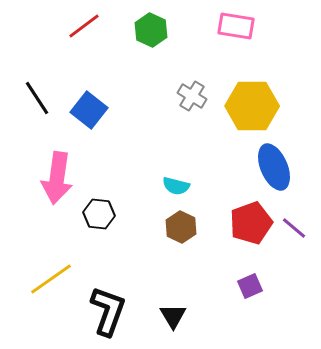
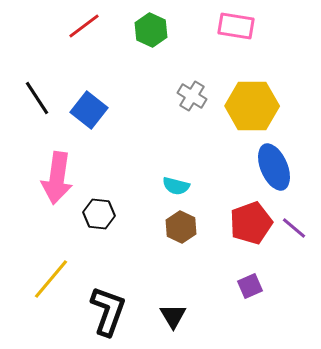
yellow line: rotated 15 degrees counterclockwise
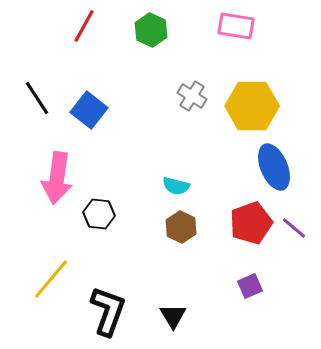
red line: rotated 24 degrees counterclockwise
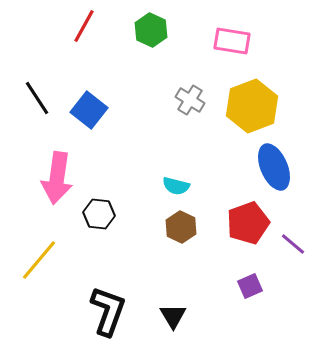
pink rectangle: moved 4 px left, 15 px down
gray cross: moved 2 px left, 4 px down
yellow hexagon: rotated 21 degrees counterclockwise
red pentagon: moved 3 px left
purple line: moved 1 px left, 16 px down
yellow line: moved 12 px left, 19 px up
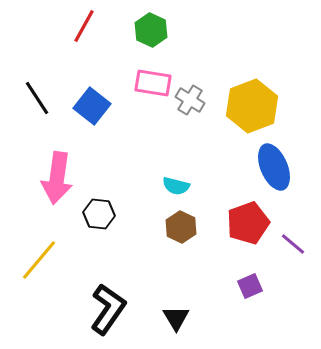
pink rectangle: moved 79 px left, 42 px down
blue square: moved 3 px right, 4 px up
black L-shape: moved 2 px up; rotated 15 degrees clockwise
black triangle: moved 3 px right, 2 px down
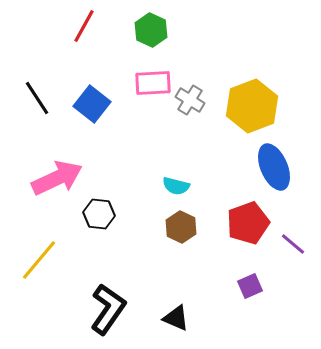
pink rectangle: rotated 12 degrees counterclockwise
blue square: moved 2 px up
pink arrow: rotated 123 degrees counterclockwise
black triangle: rotated 36 degrees counterclockwise
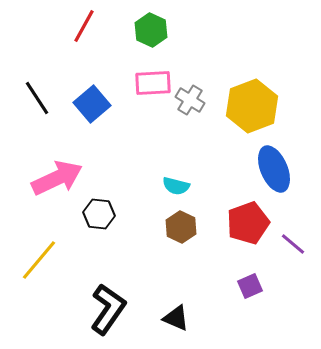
blue square: rotated 12 degrees clockwise
blue ellipse: moved 2 px down
